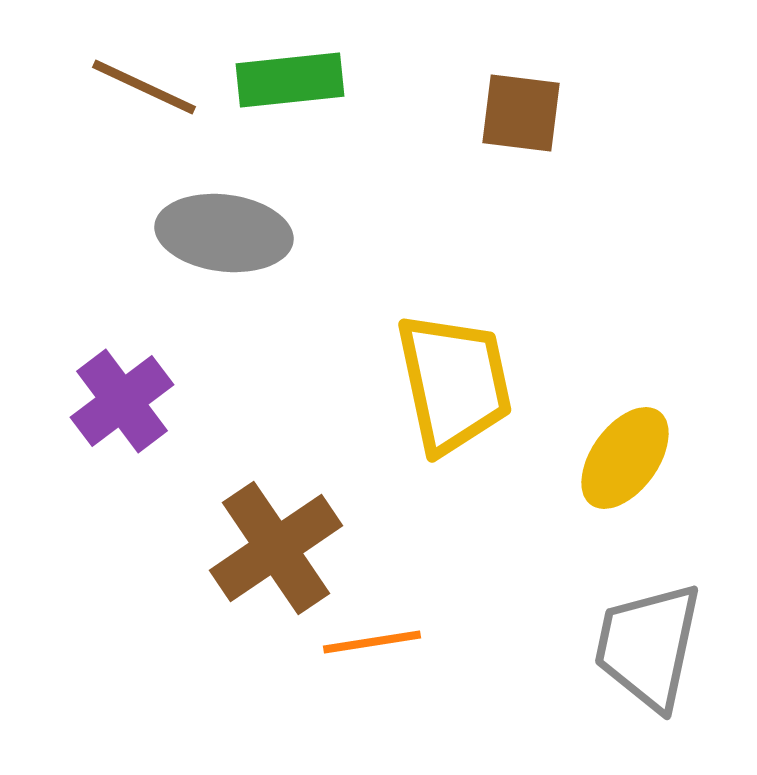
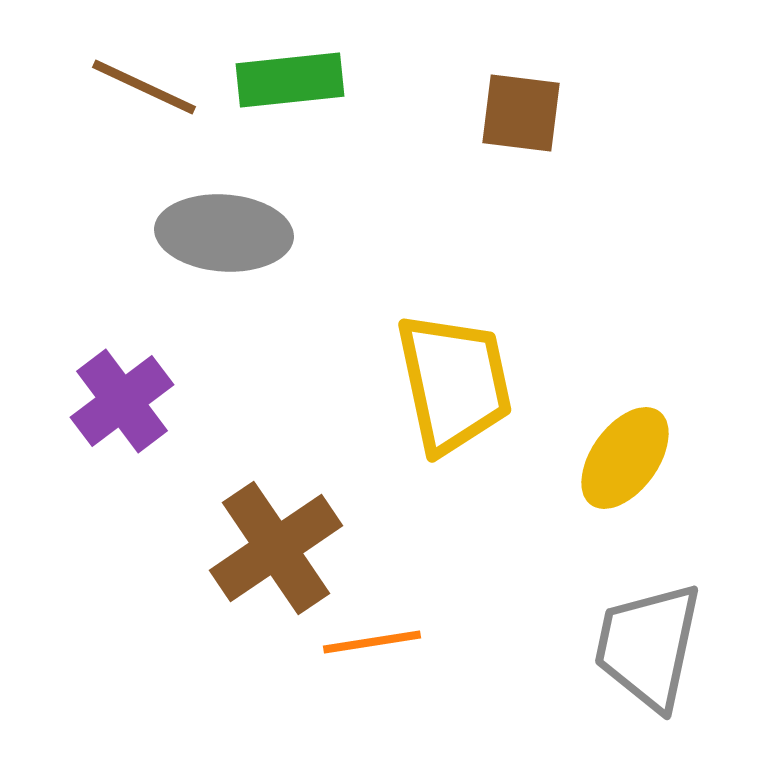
gray ellipse: rotated 3 degrees counterclockwise
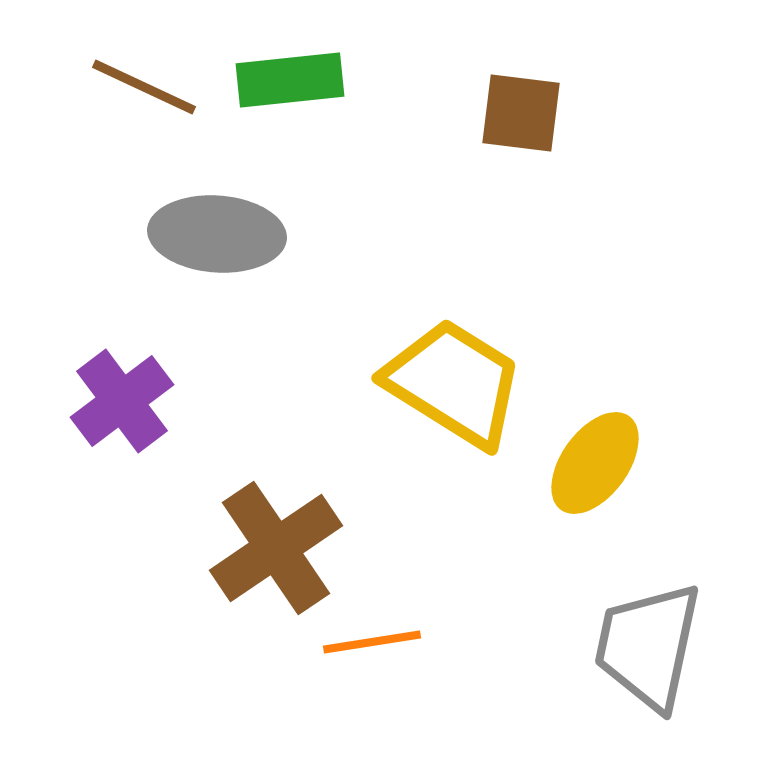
gray ellipse: moved 7 px left, 1 px down
yellow trapezoid: rotated 46 degrees counterclockwise
yellow ellipse: moved 30 px left, 5 px down
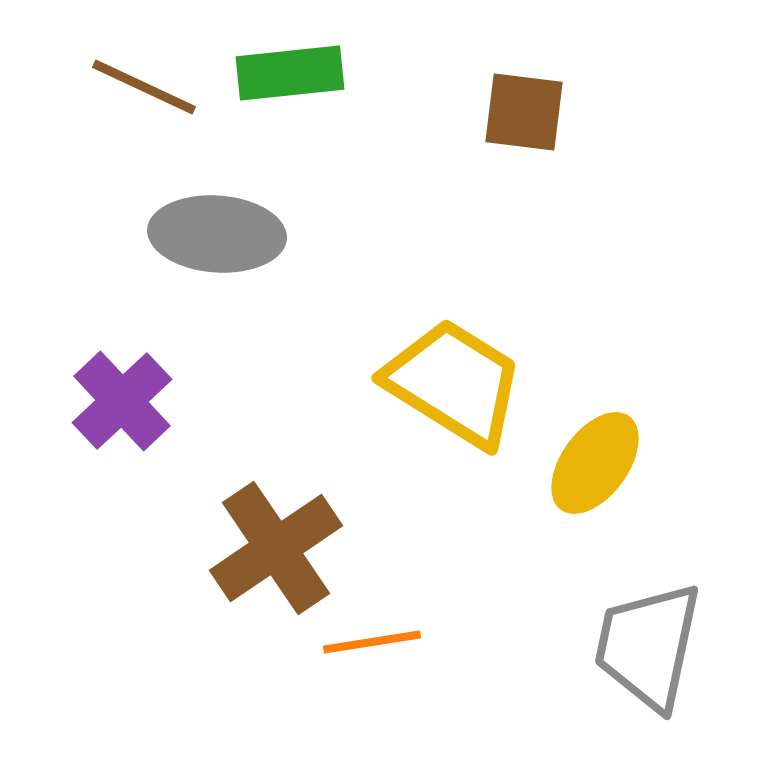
green rectangle: moved 7 px up
brown square: moved 3 px right, 1 px up
purple cross: rotated 6 degrees counterclockwise
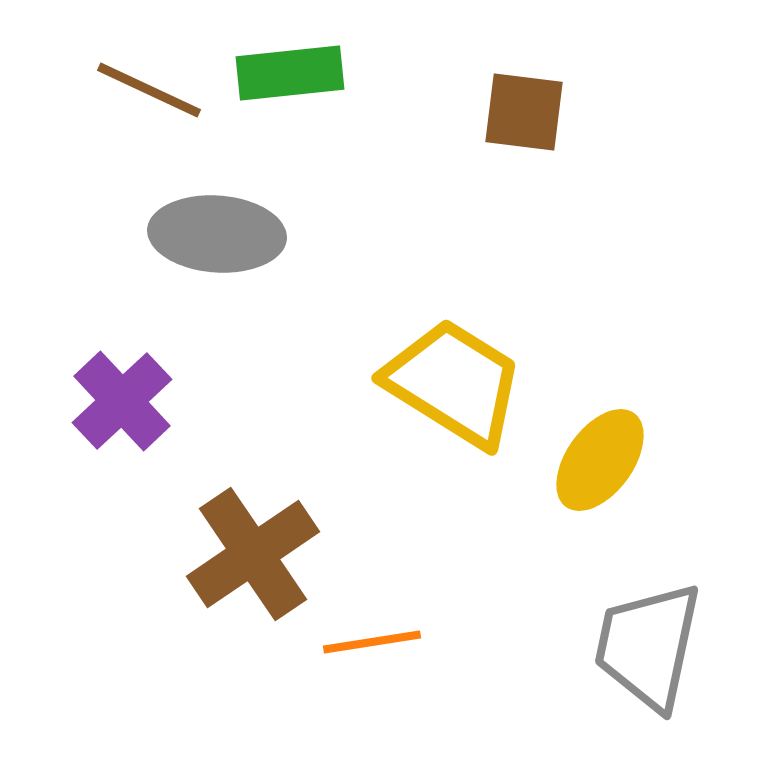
brown line: moved 5 px right, 3 px down
yellow ellipse: moved 5 px right, 3 px up
brown cross: moved 23 px left, 6 px down
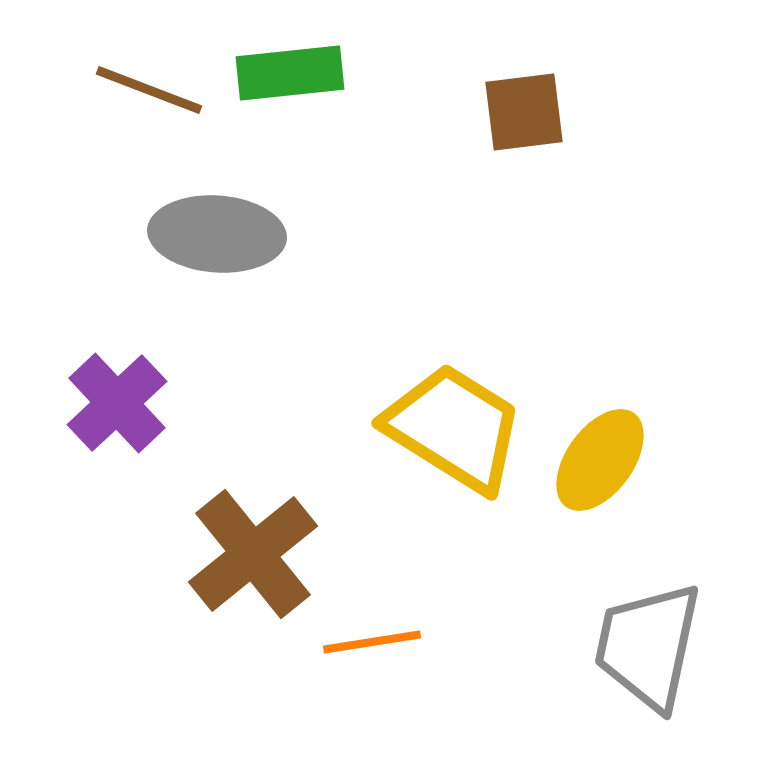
brown line: rotated 4 degrees counterclockwise
brown square: rotated 14 degrees counterclockwise
yellow trapezoid: moved 45 px down
purple cross: moved 5 px left, 2 px down
brown cross: rotated 5 degrees counterclockwise
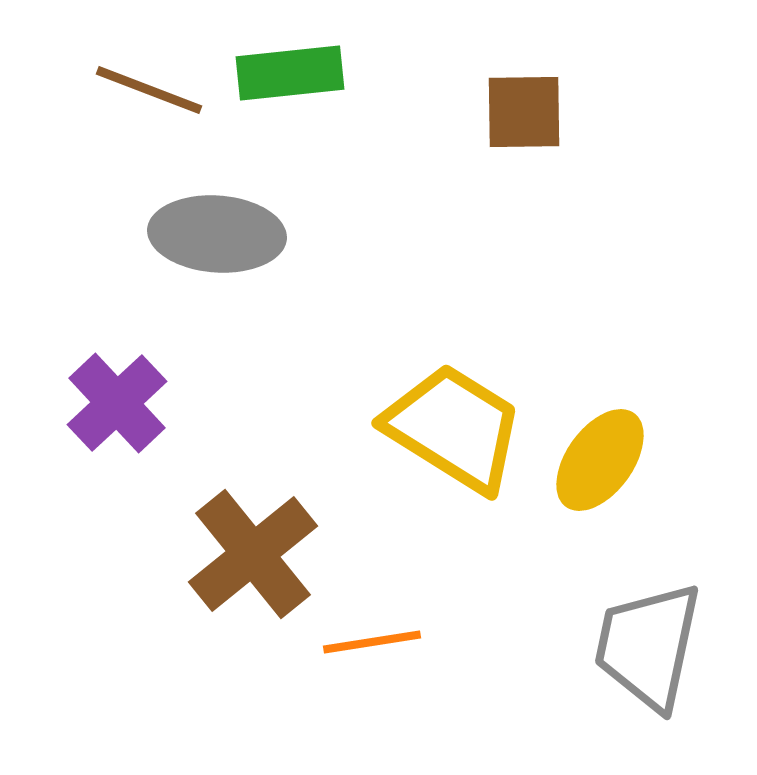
brown square: rotated 6 degrees clockwise
